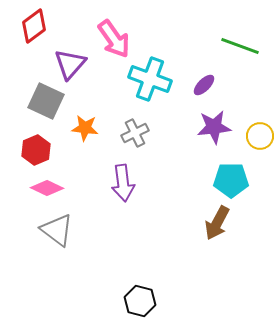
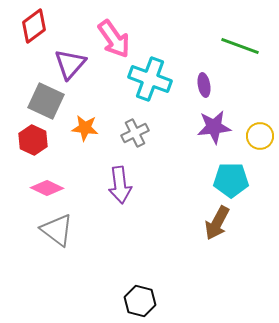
purple ellipse: rotated 55 degrees counterclockwise
red hexagon: moved 3 px left, 10 px up; rotated 12 degrees counterclockwise
purple arrow: moved 3 px left, 2 px down
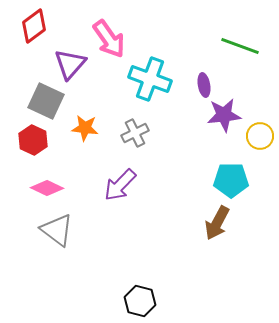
pink arrow: moved 5 px left
purple star: moved 10 px right, 12 px up
purple arrow: rotated 51 degrees clockwise
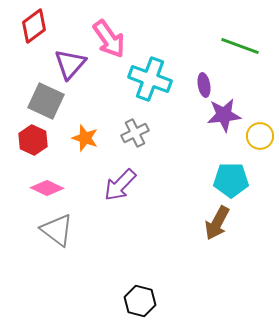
orange star: moved 10 px down; rotated 12 degrees clockwise
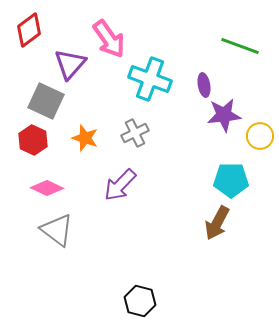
red diamond: moved 5 px left, 4 px down
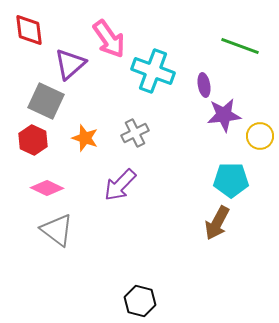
red diamond: rotated 60 degrees counterclockwise
purple triangle: rotated 8 degrees clockwise
cyan cross: moved 3 px right, 8 px up
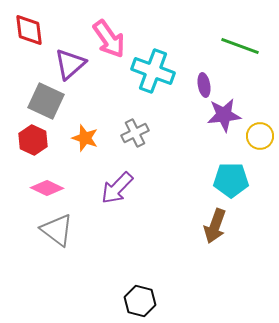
purple arrow: moved 3 px left, 3 px down
brown arrow: moved 2 px left, 3 px down; rotated 8 degrees counterclockwise
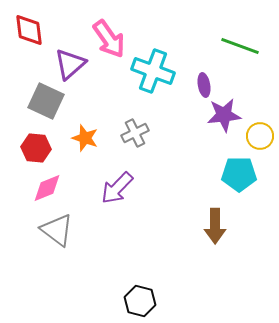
red hexagon: moved 3 px right, 8 px down; rotated 20 degrees counterclockwise
cyan pentagon: moved 8 px right, 6 px up
pink diamond: rotated 48 degrees counterclockwise
brown arrow: rotated 20 degrees counterclockwise
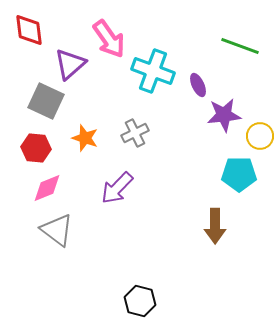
purple ellipse: moved 6 px left; rotated 15 degrees counterclockwise
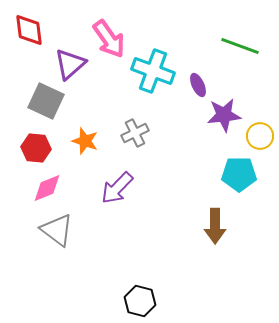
orange star: moved 3 px down
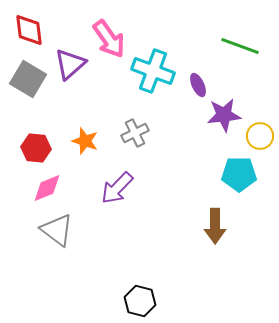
gray square: moved 18 px left, 22 px up; rotated 6 degrees clockwise
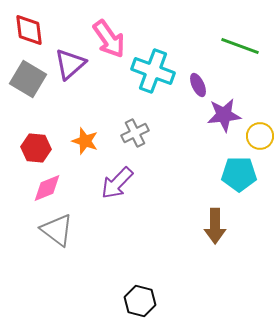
purple arrow: moved 5 px up
